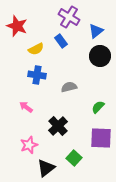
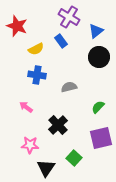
black circle: moved 1 px left, 1 px down
black cross: moved 1 px up
purple square: rotated 15 degrees counterclockwise
pink star: moved 1 px right; rotated 24 degrees clockwise
black triangle: rotated 18 degrees counterclockwise
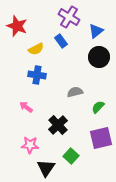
gray semicircle: moved 6 px right, 5 px down
green square: moved 3 px left, 2 px up
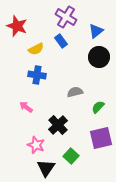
purple cross: moved 3 px left
pink star: moved 6 px right; rotated 18 degrees clockwise
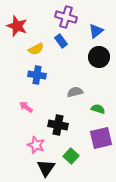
purple cross: rotated 15 degrees counterclockwise
green semicircle: moved 2 px down; rotated 64 degrees clockwise
black cross: rotated 36 degrees counterclockwise
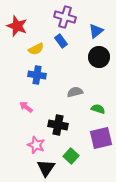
purple cross: moved 1 px left
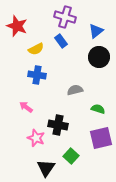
gray semicircle: moved 2 px up
pink star: moved 7 px up
